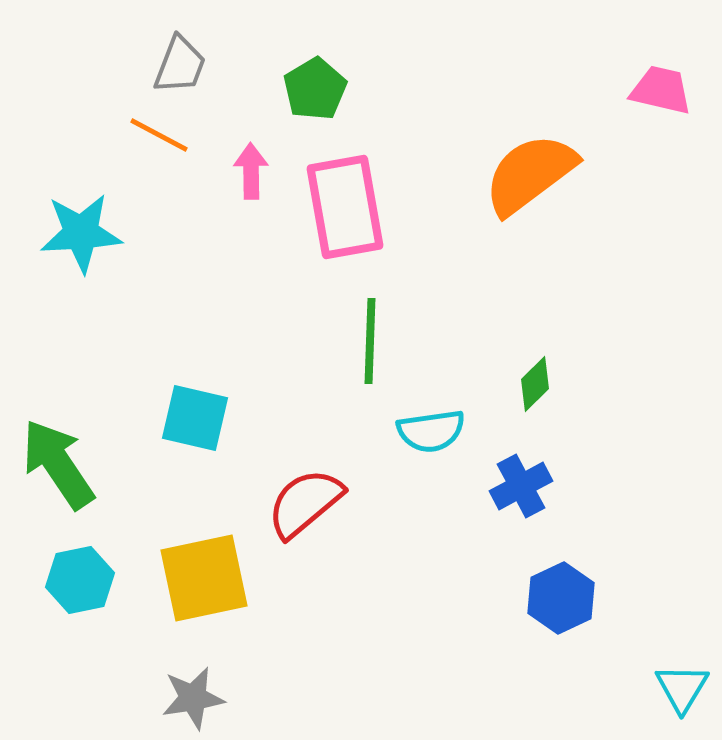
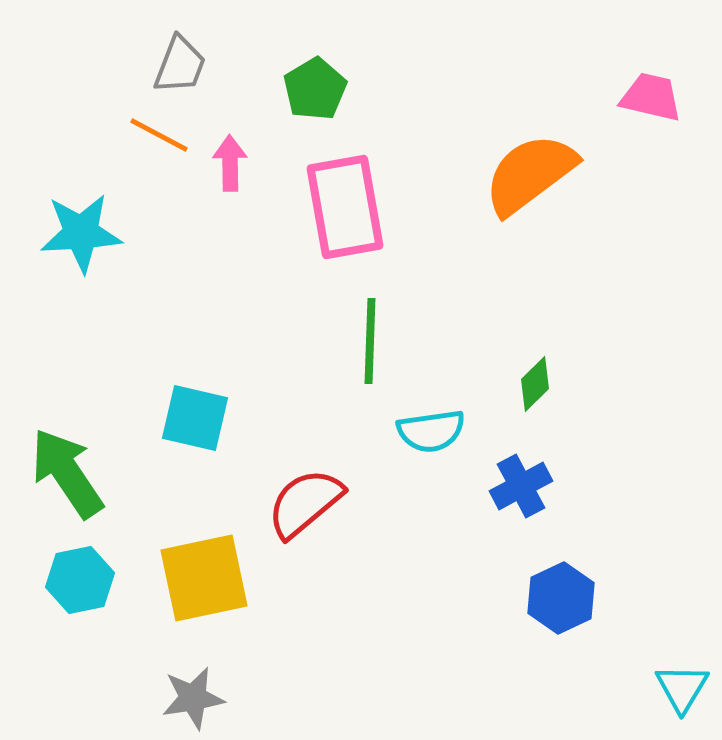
pink trapezoid: moved 10 px left, 7 px down
pink arrow: moved 21 px left, 8 px up
green arrow: moved 9 px right, 9 px down
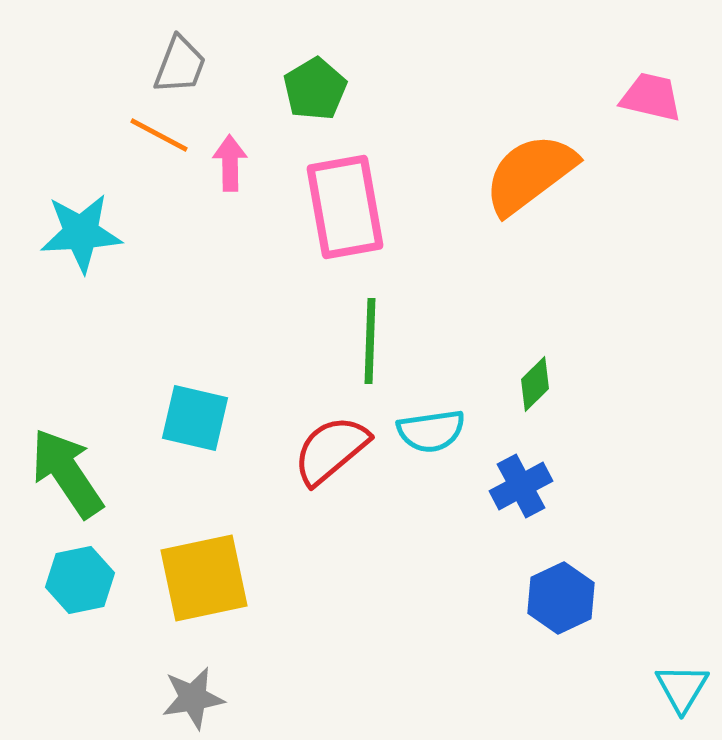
red semicircle: moved 26 px right, 53 px up
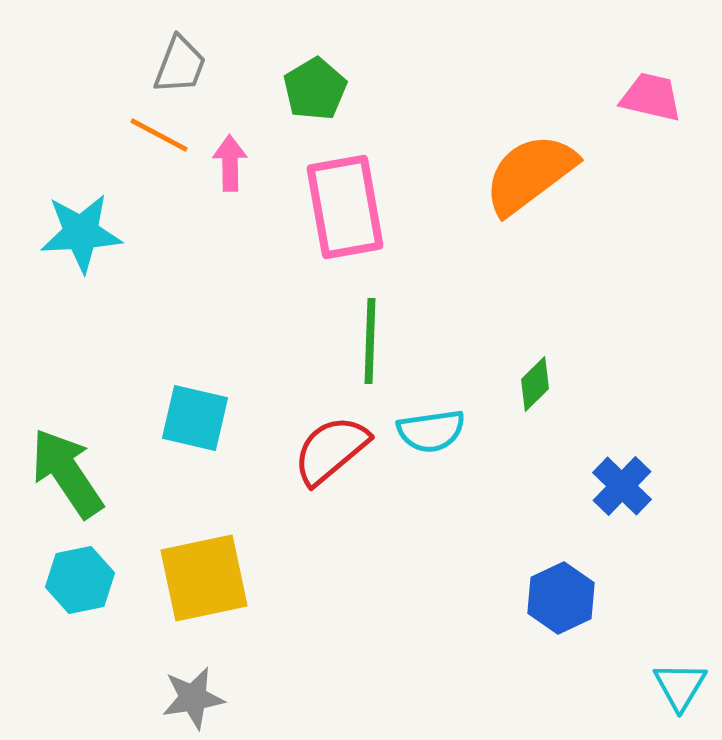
blue cross: moved 101 px right; rotated 18 degrees counterclockwise
cyan triangle: moved 2 px left, 2 px up
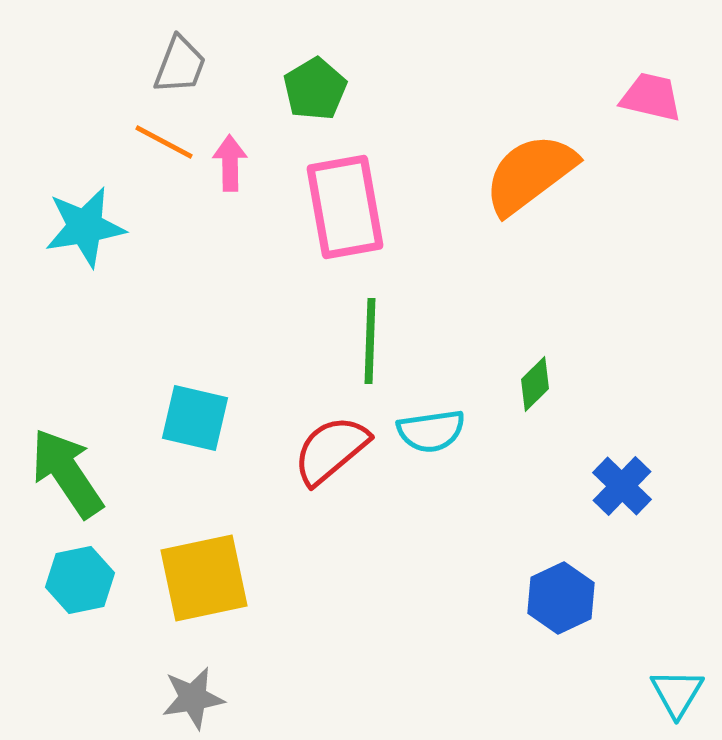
orange line: moved 5 px right, 7 px down
cyan star: moved 4 px right, 6 px up; rotated 6 degrees counterclockwise
cyan triangle: moved 3 px left, 7 px down
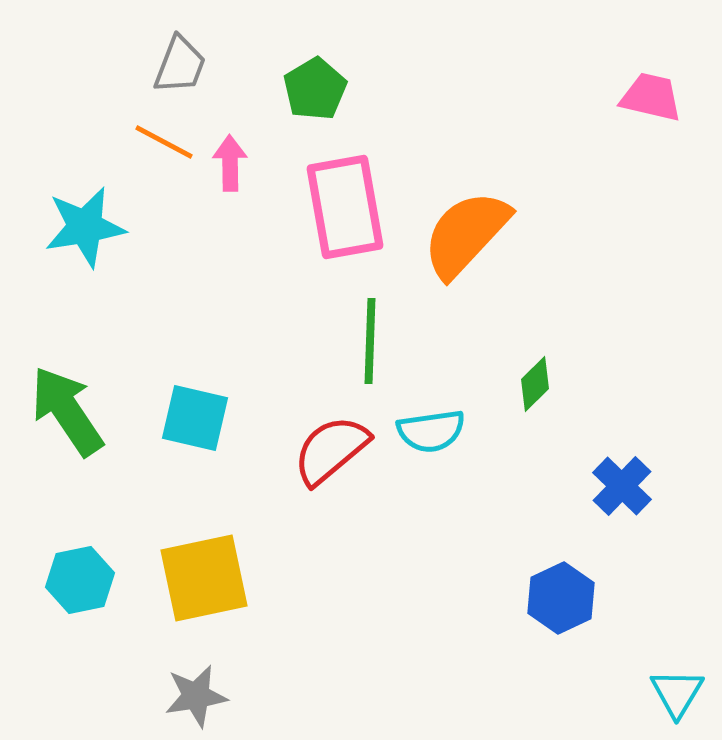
orange semicircle: moved 64 px left, 60 px down; rotated 10 degrees counterclockwise
green arrow: moved 62 px up
gray star: moved 3 px right, 2 px up
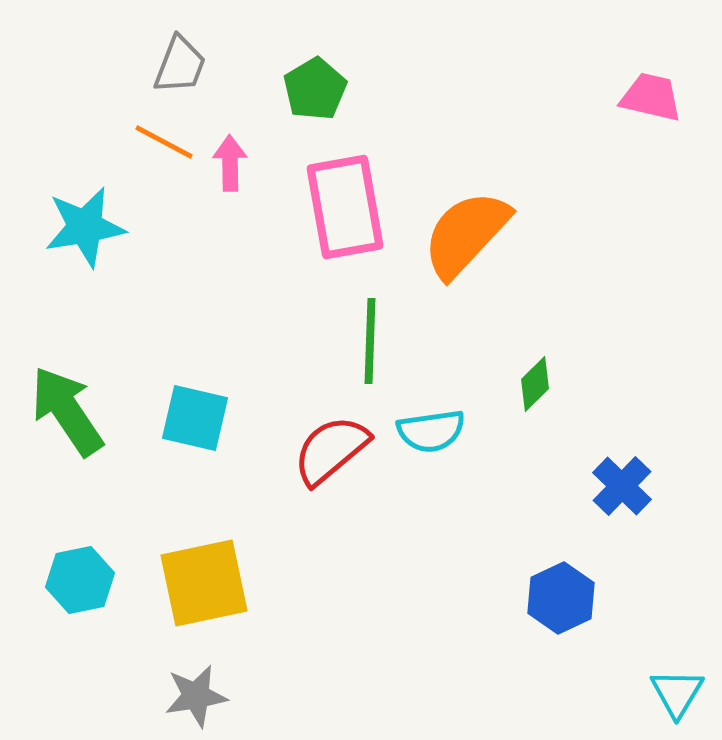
yellow square: moved 5 px down
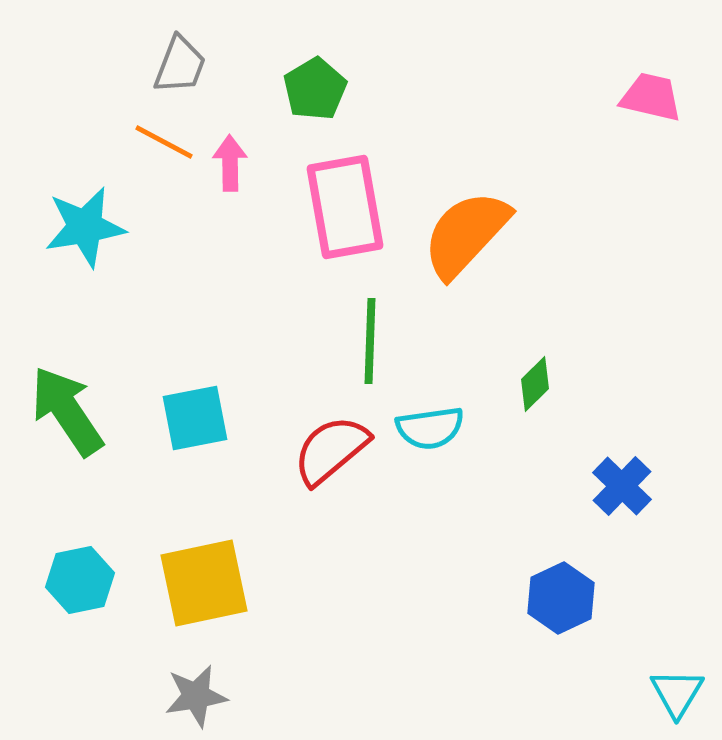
cyan square: rotated 24 degrees counterclockwise
cyan semicircle: moved 1 px left, 3 px up
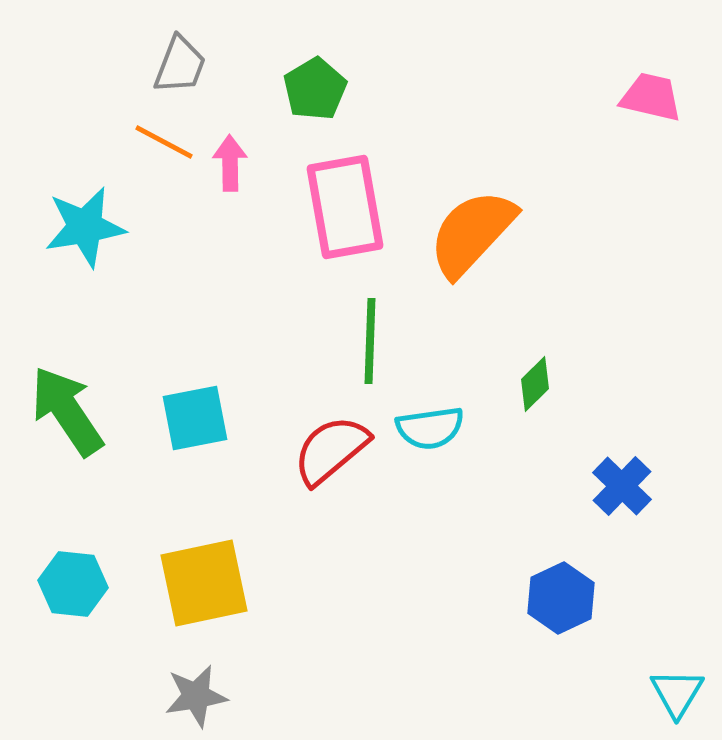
orange semicircle: moved 6 px right, 1 px up
cyan hexagon: moved 7 px left, 4 px down; rotated 18 degrees clockwise
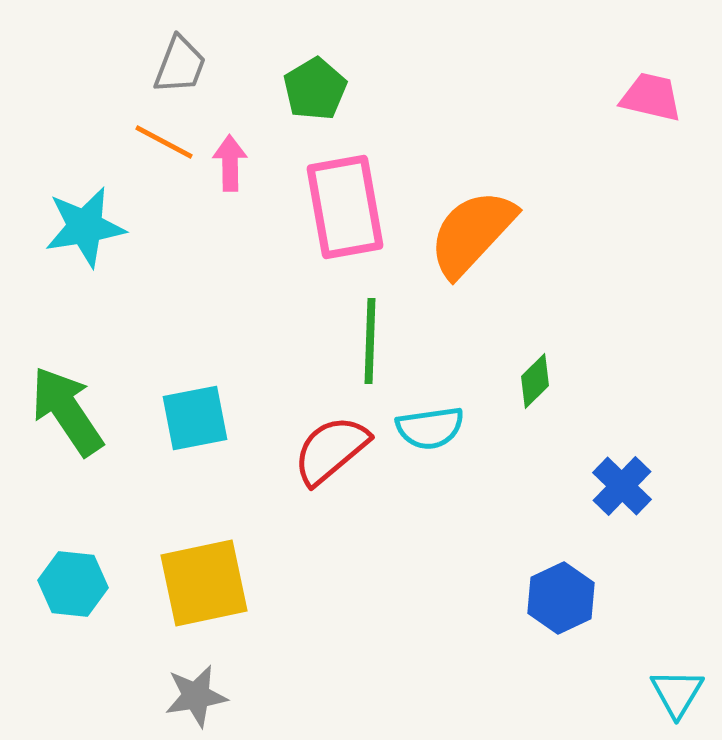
green diamond: moved 3 px up
